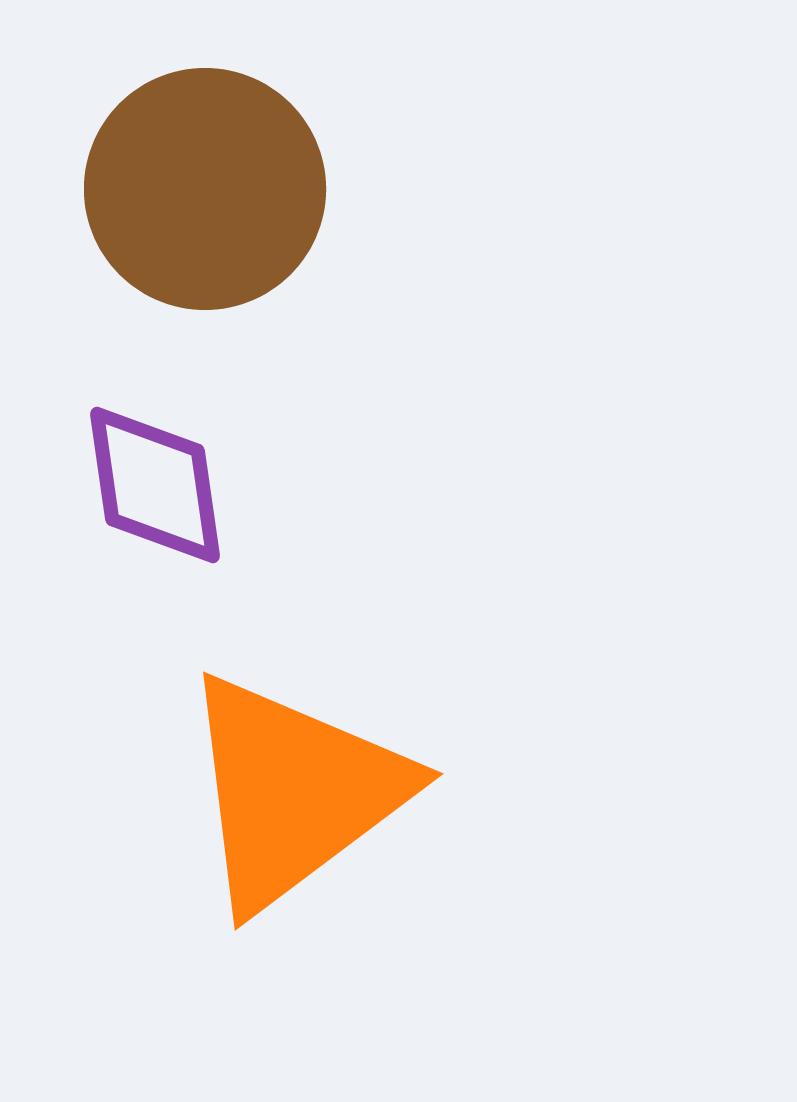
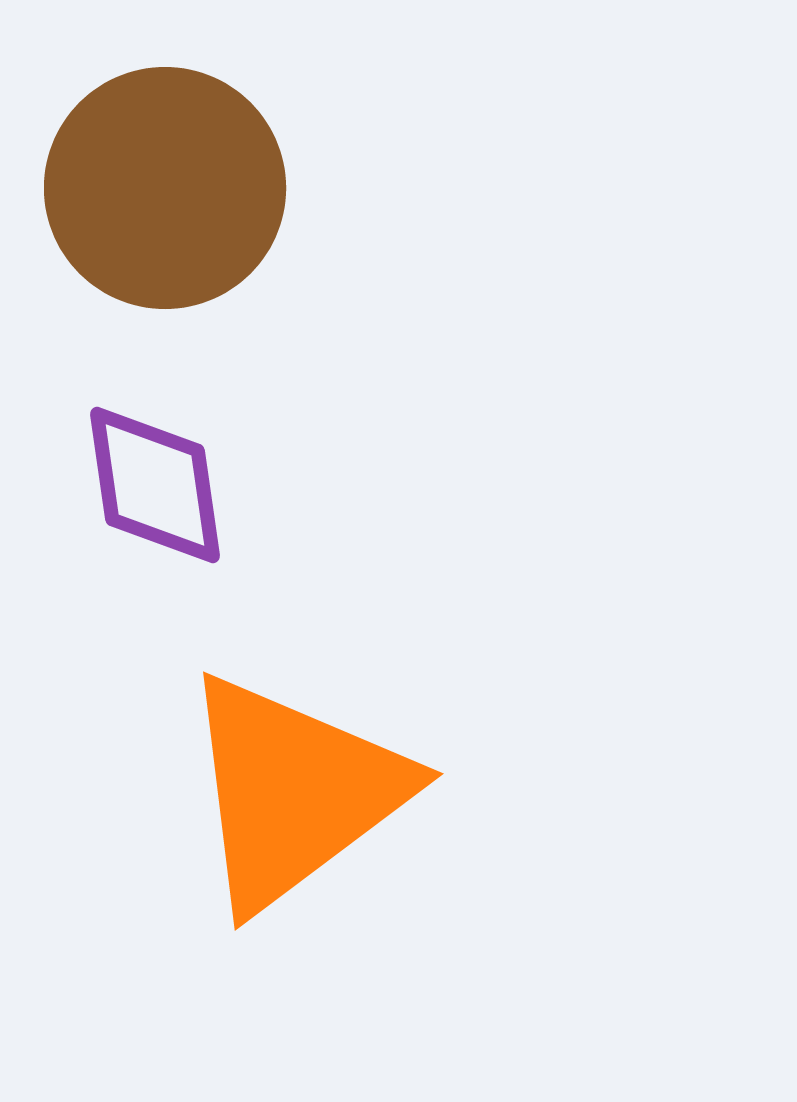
brown circle: moved 40 px left, 1 px up
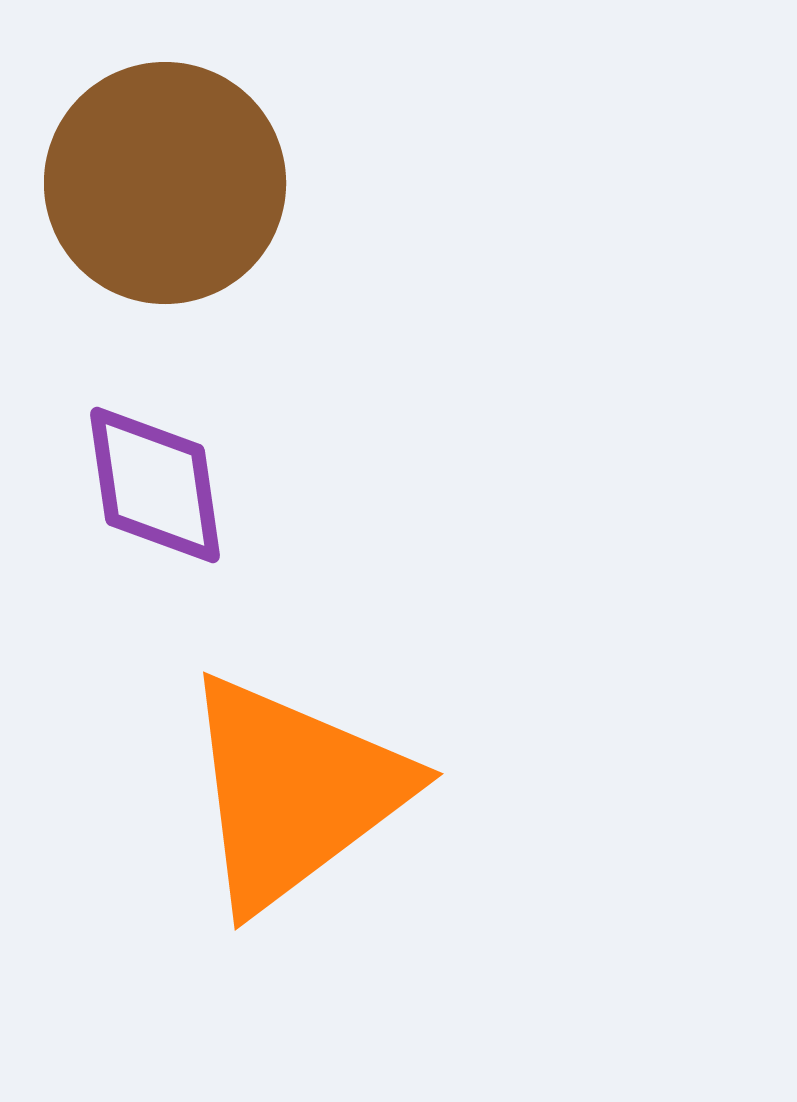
brown circle: moved 5 px up
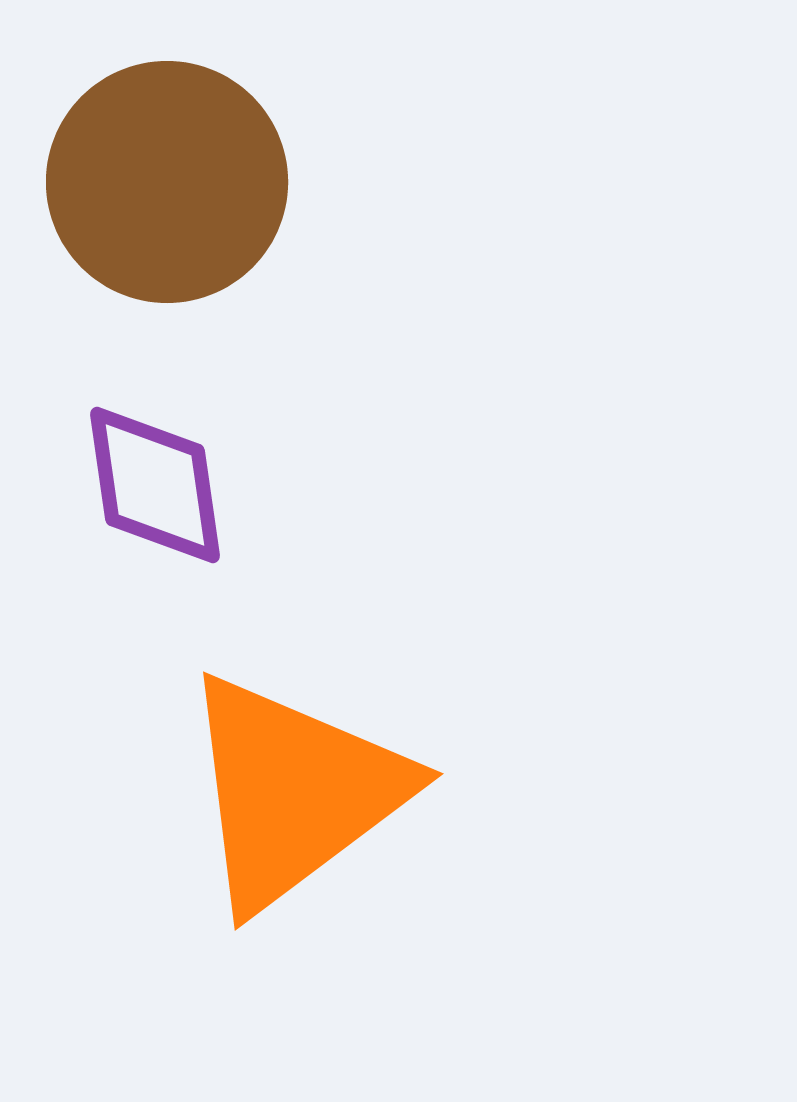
brown circle: moved 2 px right, 1 px up
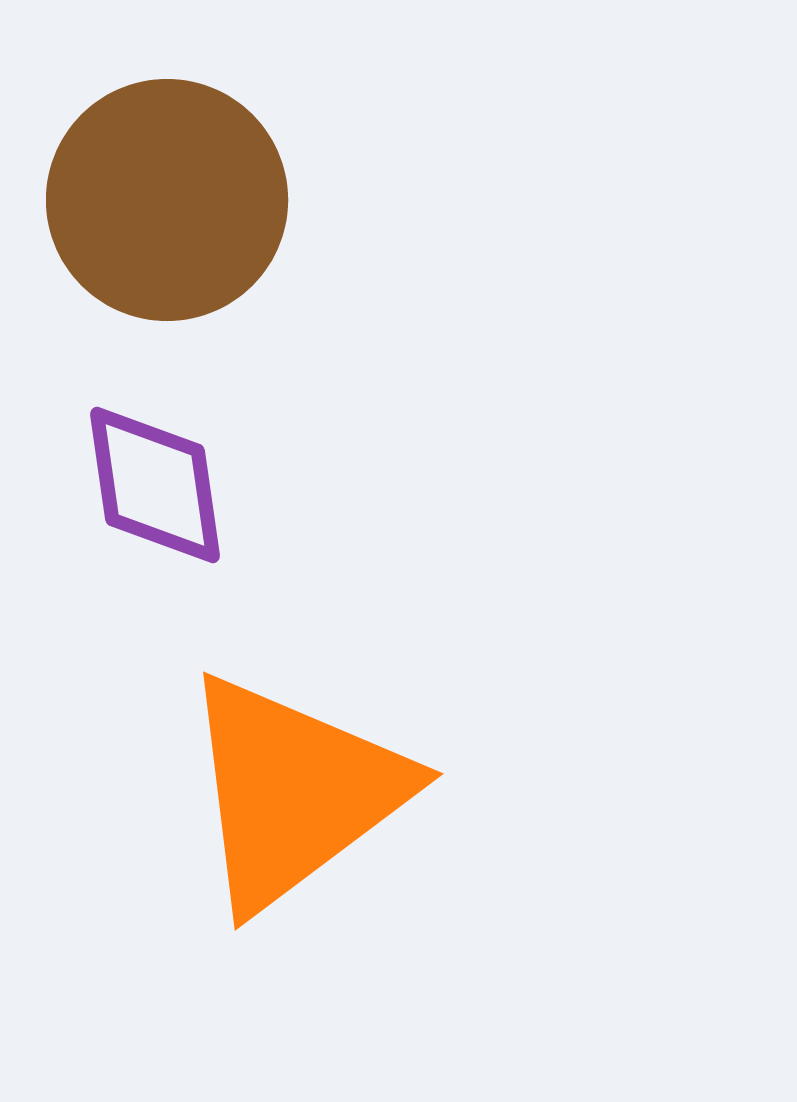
brown circle: moved 18 px down
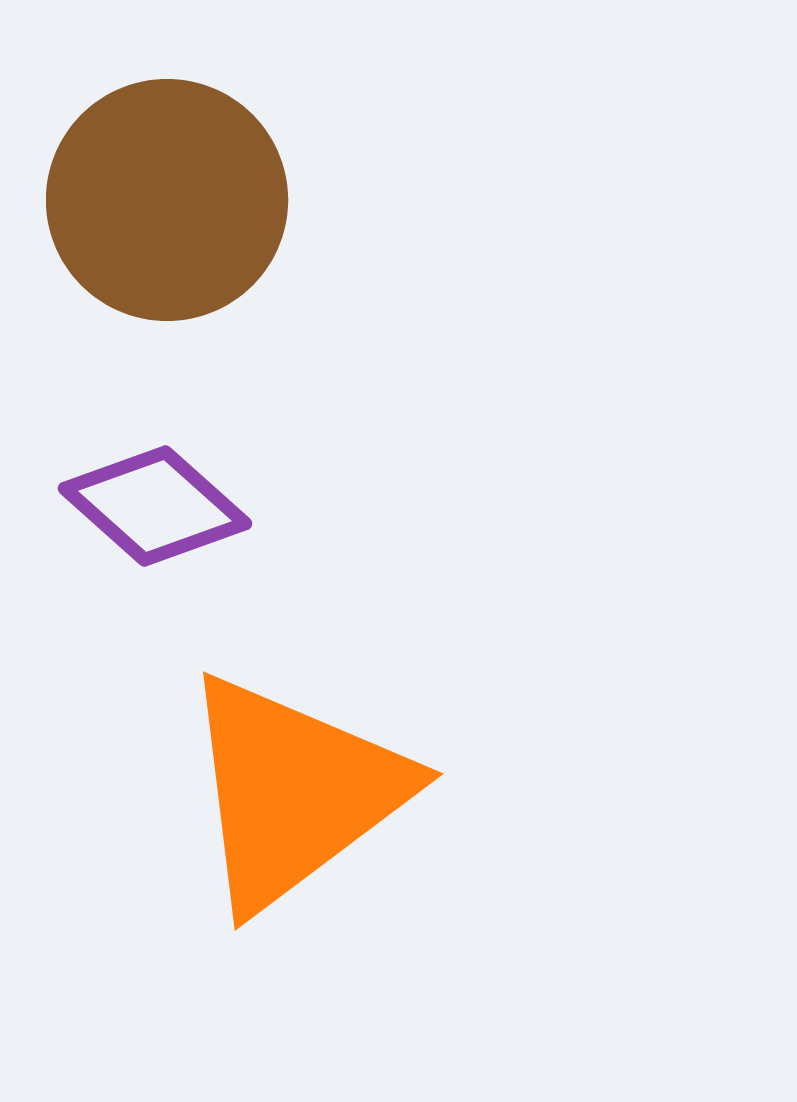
purple diamond: moved 21 px down; rotated 40 degrees counterclockwise
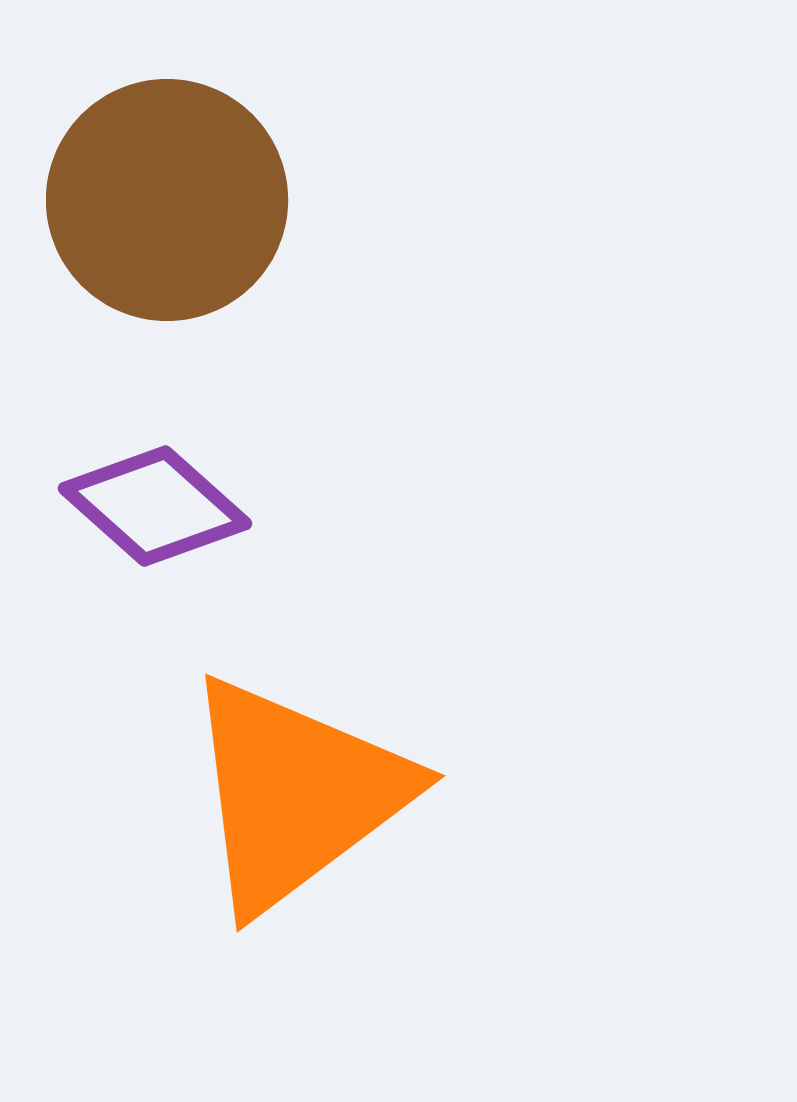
orange triangle: moved 2 px right, 2 px down
